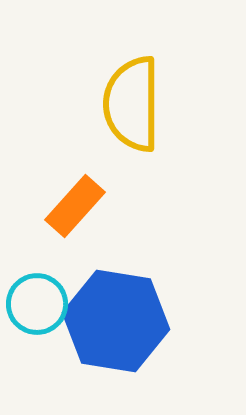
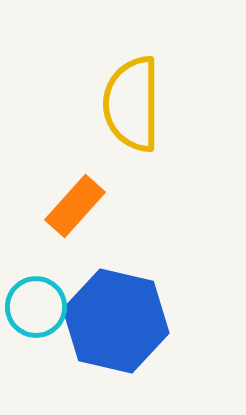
cyan circle: moved 1 px left, 3 px down
blue hexagon: rotated 4 degrees clockwise
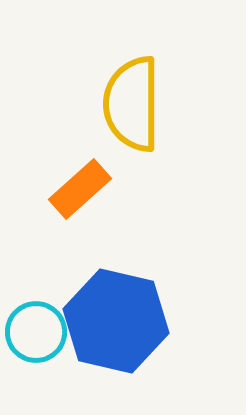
orange rectangle: moved 5 px right, 17 px up; rotated 6 degrees clockwise
cyan circle: moved 25 px down
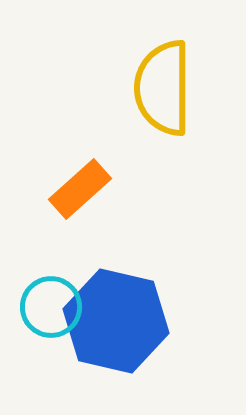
yellow semicircle: moved 31 px right, 16 px up
cyan circle: moved 15 px right, 25 px up
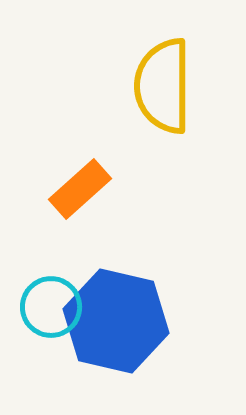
yellow semicircle: moved 2 px up
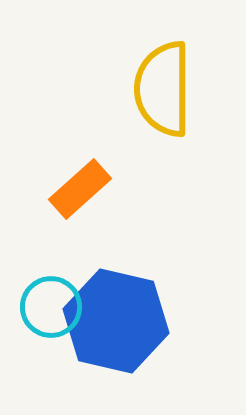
yellow semicircle: moved 3 px down
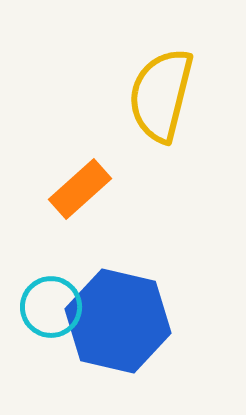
yellow semicircle: moved 2 px left, 6 px down; rotated 14 degrees clockwise
blue hexagon: moved 2 px right
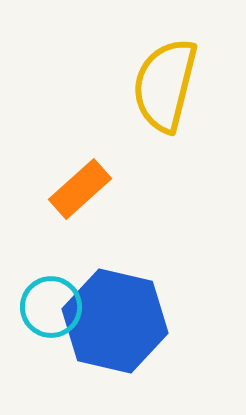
yellow semicircle: moved 4 px right, 10 px up
blue hexagon: moved 3 px left
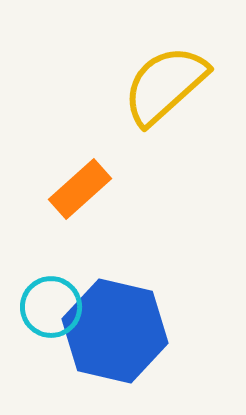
yellow semicircle: rotated 34 degrees clockwise
blue hexagon: moved 10 px down
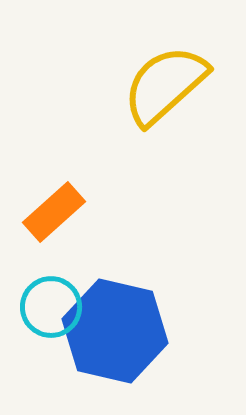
orange rectangle: moved 26 px left, 23 px down
